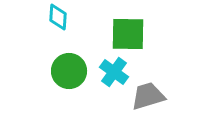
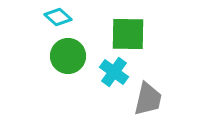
cyan diamond: rotated 52 degrees counterclockwise
green circle: moved 1 px left, 15 px up
gray trapezoid: moved 3 px down; rotated 120 degrees clockwise
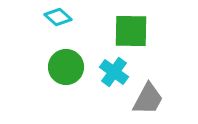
green square: moved 3 px right, 3 px up
green circle: moved 2 px left, 11 px down
gray trapezoid: rotated 15 degrees clockwise
